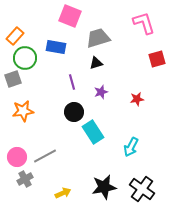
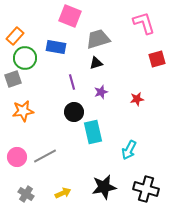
gray trapezoid: moved 1 px down
cyan rectangle: rotated 20 degrees clockwise
cyan arrow: moved 2 px left, 3 px down
gray cross: moved 1 px right, 15 px down; rotated 28 degrees counterclockwise
black cross: moved 4 px right; rotated 20 degrees counterclockwise
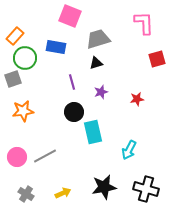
pink L-shape: rotated 15 degrees clockwise
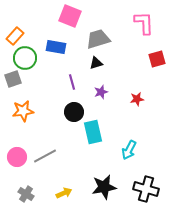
yellow arrow: moved 1 px right
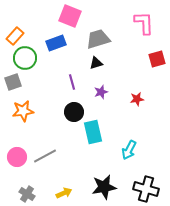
blue rectangle: moved 4 px up; rotated 30 degrees counterclockwise
gray square: moved 3 px down
gray cross: moved 1 px right
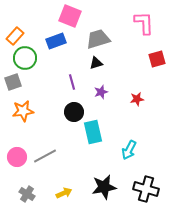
blue rectangle: moved 2 px up
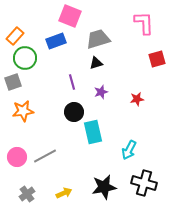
black cross: moved 2 px left, 6 px up
gray cross: rotated 21 degrees clockwise
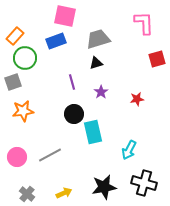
pink square: moved 5 px left; rotated 10 degrees counterclockwise
purple star: rotated 16 degrees counterclockwise
black circle: moved 2 px down
gray line: moved 5 px right, 1 px up
gray cross: rotated 14 degrees counterclockwise
